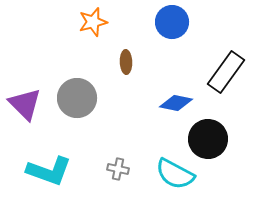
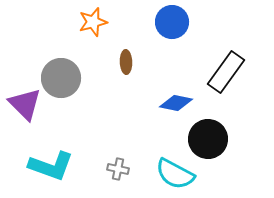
gray circle: moved 16 px left, 20 px up
cyan L-shape: moved 2 px right, 5 px up
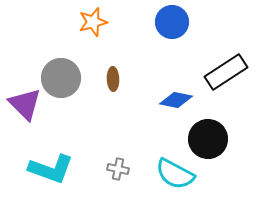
brown ellipse: moved 13 px left, 17 px down
black rectangle: rotated 21 degrees clockwise
blue diamond: moved 3 px up
cyan L-shape: moved 3 px down
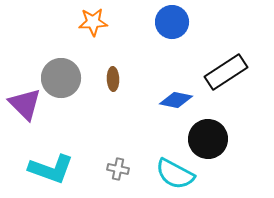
orange star: rotated 12 degrees clockwise
